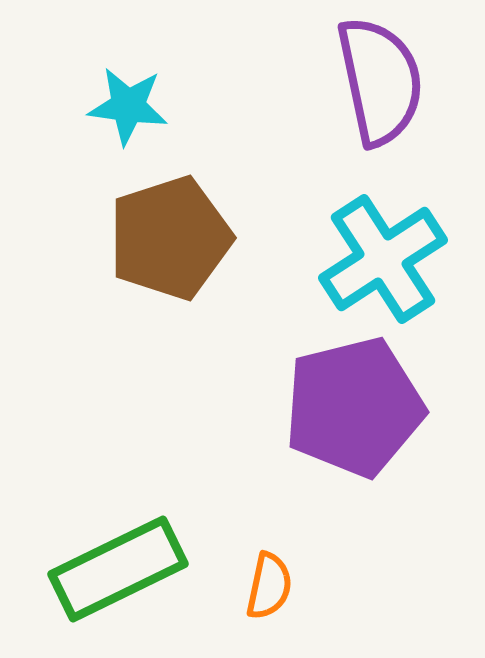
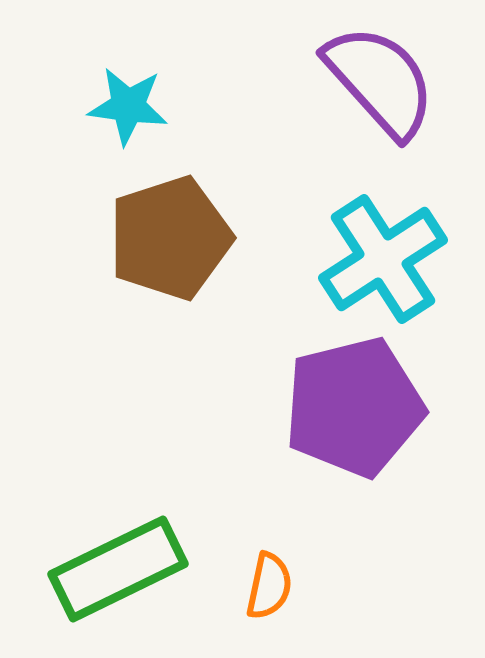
purple semicircle: rotated 30 degrees counterclockwise
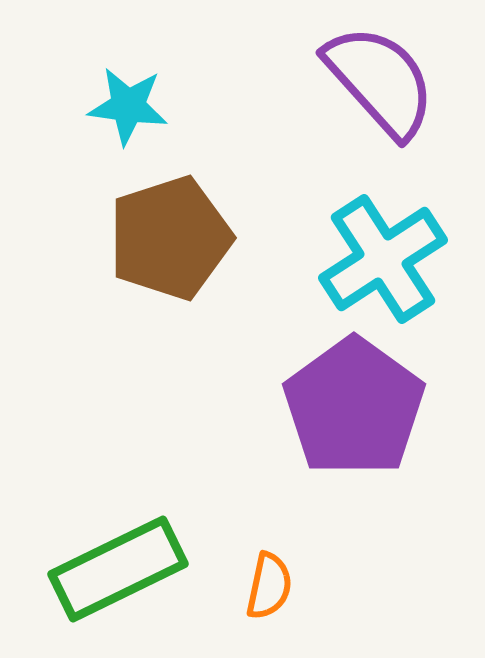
purple pentagon: rotated 22 degrees counterclockwise
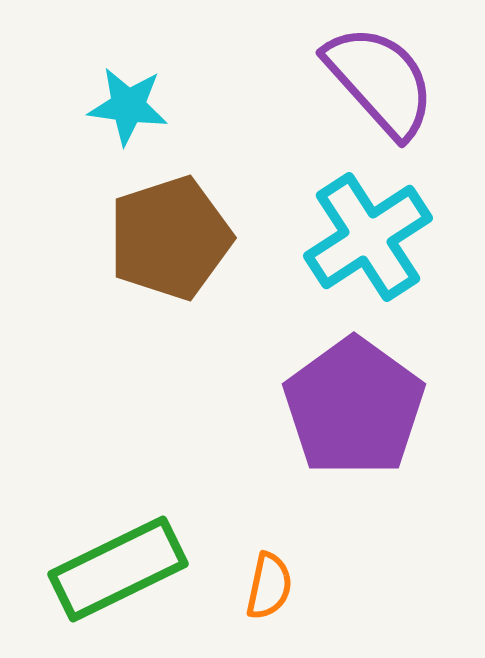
cyan cross: moved 15 px left, 22 px up
